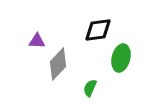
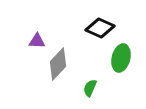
black diamond: moved 2 px right, 2 px up; rotated 32 degrees clockwise
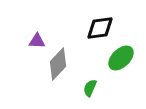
black diamond: rotated 32 degrees counterclockwise
green ellipse: rotated 32 degrees clockwise
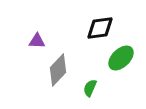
gray diamond: moved 6 px down
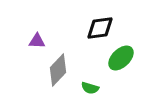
green semicircle: rotated 96 degrees counterclockwise
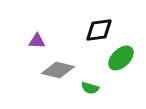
black diamond: moved 1 px left, 2 px down
gray diamond: rotated 60 degrees clockwise
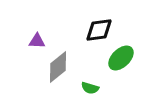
gray diamond: moved 3 px up; rotated 52 degrees counterclockwise
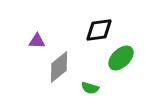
gray diamond: moved 1 px right
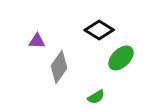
black diamond: rotated 40 degrees clockwise
gray diamond: rotated 16 degrees counterclockwise
green semicircle: moved 6 px right, 9 px down; rotated 48 degrees counterclockwise
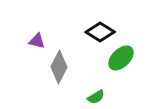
black diamond: moved 1 px right, 2 px down
purple triangle: rotated 12 degrees clockwise
gray diamond: rotated 8 degrees counterclockwise
